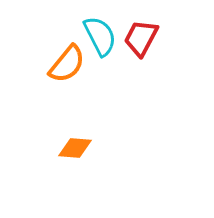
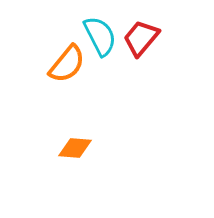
red trapezoid: rotated 12 degrees clockwise
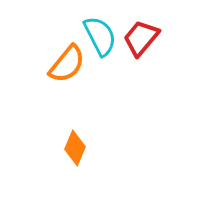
orange diamond: rotated 72 degrees counterclockwise
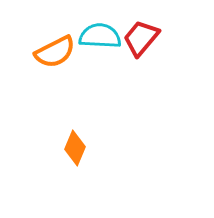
cyan semicircle: rotated 60 degrees counterclockwise
orange semicircle: moved 12 px left, 12 px up; rotated 24 degrees clockwise
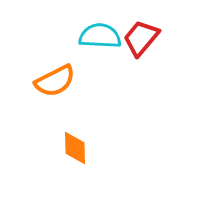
orange semicircle: moved 29 px down
orange diamond: rotated 24 degrees counterclockwise
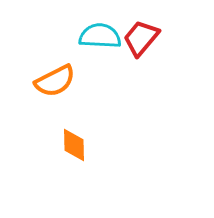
orange diamond: moved 1 px left, 3 px up
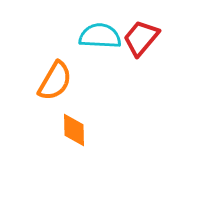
orange semicircle: rotated 33 degrees counterclockwise
orange diamond: moved 15 px up
